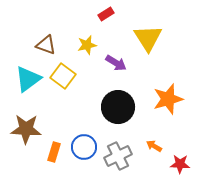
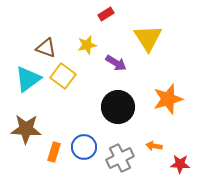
brown triangle: moved 3 px down
orange arrow: rotated 21 degrees counterclockwise
gray cross: moved 2 px right, 2 px down
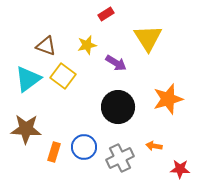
brown triangle: moved 2 px up
red star: moved 5 px down
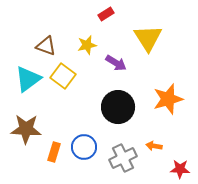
gray cross: moved 3 px right
